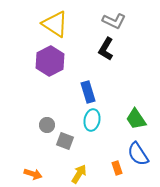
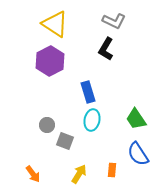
orange rectangle: moved 5 px left, 2 px down; rotated 24 degrees clockwise
orange arrow: rotated 36 degrees clockwise
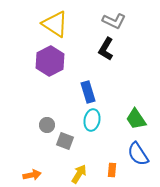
orange arrow: moved 1 px left, 1 px down; rotated 66 degrees counterclockwise
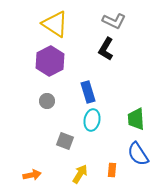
green trapezoid: rotated 30 degrees clockwise
gray circle: moved 24 px up
yellow arrow: moved 1 px right
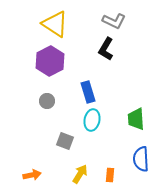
blue semicircle: moved 3 px right, 5 px down; rotated 30 degrees clockwise
orange rectangle: moved 2 px left, 5 px down
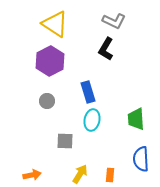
gray square: rotated 18 degrees counterclockwise
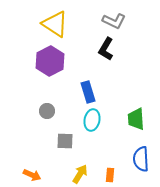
gray circle: moved 10 px down
orange arrow: rotated 36 degrees clockwise
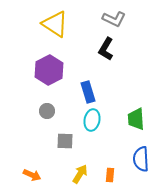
gray L-shape: moved 2 px up
purple hexagon: moved 1 px left, 9 px down
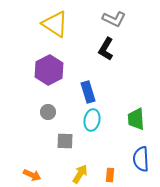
gray circle: moved 1 px right, 1 px down
